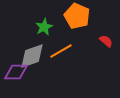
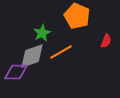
green star: moved 2 px left, 6 px down
red semicircle: rotated 72 degrees clockwise
orange line: moved 1 px down
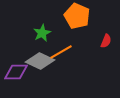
gray diamond: moved 8 px right, 5 px down; rotated 44 degrees clockwise
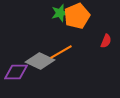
orange pentagon: rotated 25 degrees clockwise
green star: moved 18 px right, 20 px up; rotated 12 degrees clockwise
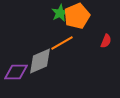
green star: rotated 12 degrees counterclockwise
orange line: moved 1 px right, 9 px up
gray diamond: rotated 48 degrees counterclockwise
